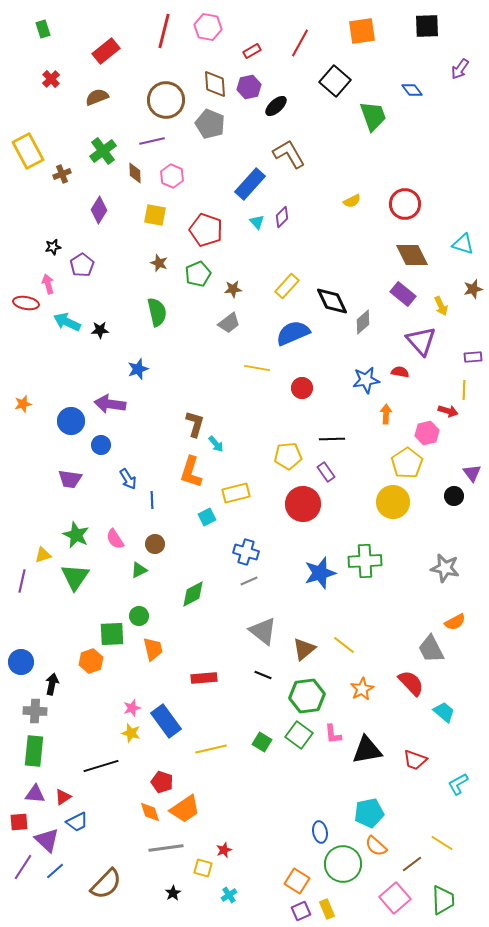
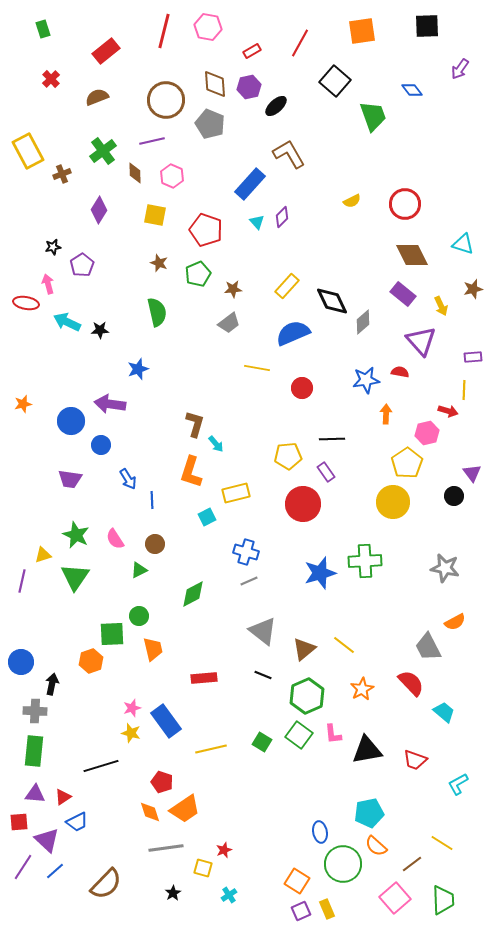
gray trapezoid at (431, 649): moved 3 px left, 2 px up
green hexagon at (307, 696): rotated 16 degrees counterclockwise
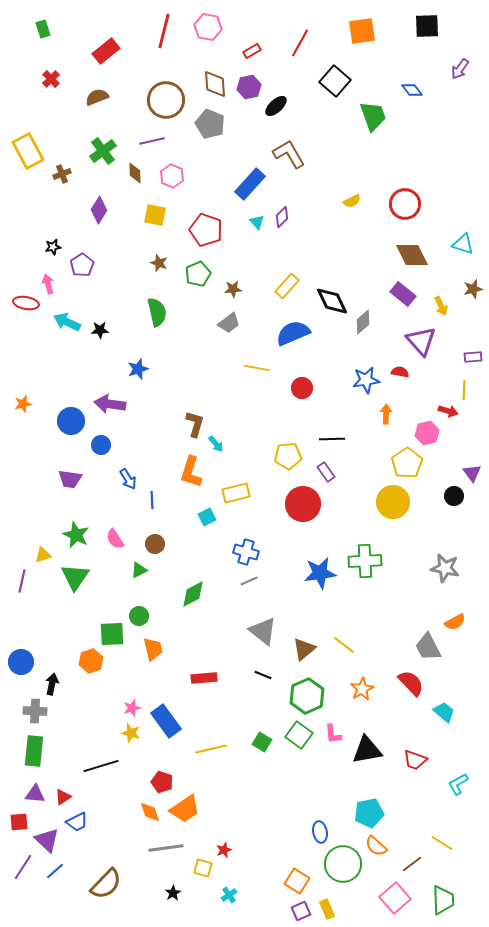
blue star at (320, 573): rotated 8 degrees clockwise
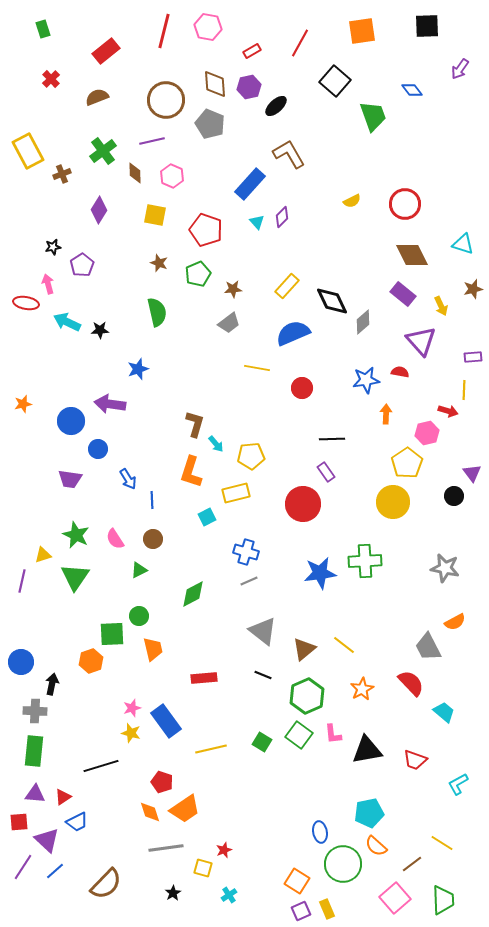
blue circle at (101, 445): moved 3 px left, 4 px down
yellow pentagon at (288, 456): moved 37 px left
brown circle at (155, 544): moved 2 px left, 5 px up
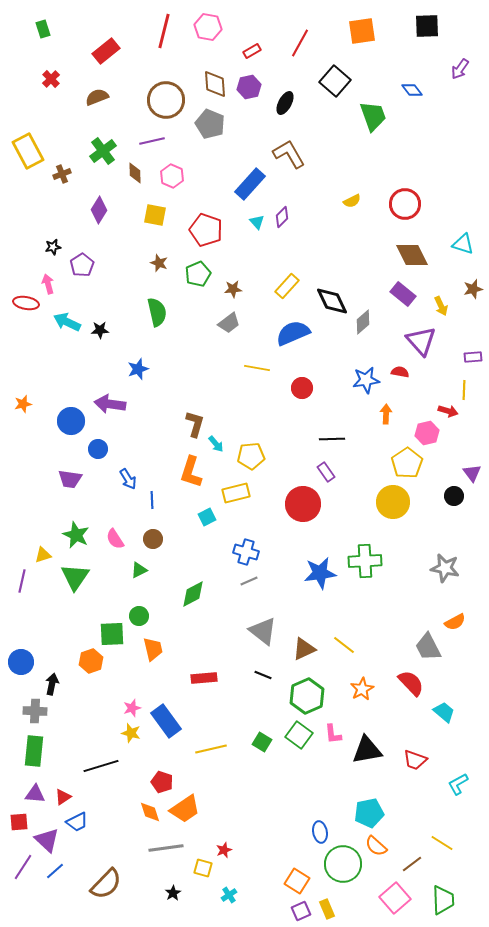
black ellipse at (276, 106): moved 9 px right, 3 px up; rotated 20 degrees counterclockwise
brown triangle at (304, 649): rotated 15 degrees clockwise
